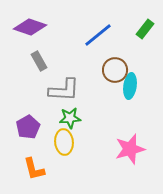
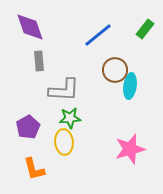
purple diamond: rotated 52 degrees clockwise
gray rectangle: rotated 24 degrees clockwise
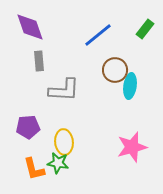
green star: moved 12 px left, 45 px down; rotated 15 degrees clockwise
purple pentagon: rotated 25 degrees clockwise
pink star: moved 2 px right, 2 px up
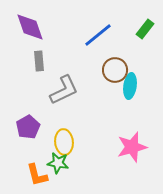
gray L-shape: rotated 28 degrees counterclockwise
purple pentagon: rotated 25 degrees counterclockwise
orange L-shape: moved 3 px right, 6 px down
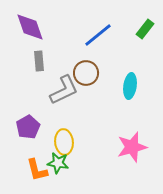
brown circle: moved 29 px left, 3 px down
orange L-shape: moved 5 px up
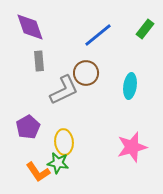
orange L-shape: moved 1 px right, 2 px down; rotated 20 degrees counterclockwise
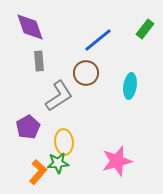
blue line: moved 5 px down
gray L-shape: moved 5 px left, 6 px down; rotated 8 degrees counterclockwise
pink star: moved 15 px left, 14 px down
green star: rotated 15 degrees counterclockwise
orange L-shape: rotated 105 degrees counterclockwise
